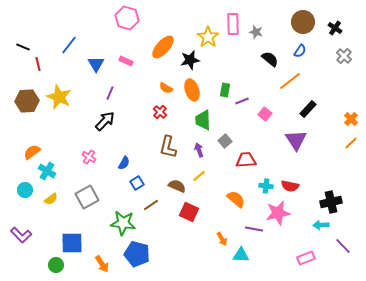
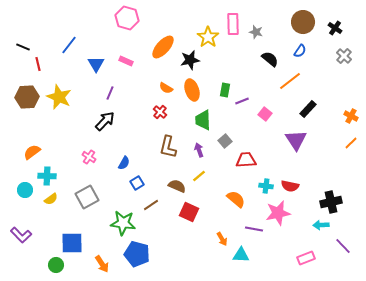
brown hexagon at (27, 101): moved 4 px up
orange cross at (351, 119): moved 3 px up; rotated 16 degrees counterclockwise
cyan cross at (47, 171): moved 5 px down; rotated 30 degrees counterclockwise
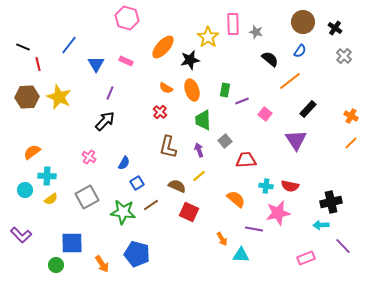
green star at (123, 223): moved 11 px up
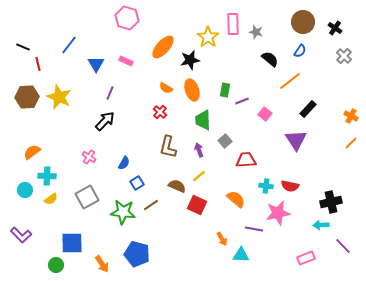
red square at (189, 212): moved 8 px right, 7 px up
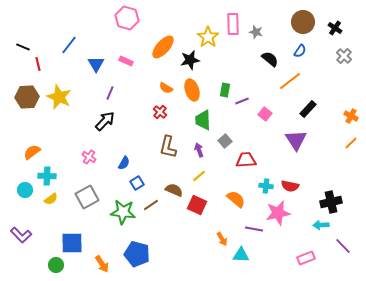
brown semicircle at (177, 186): moved 3 px left, 4 px down
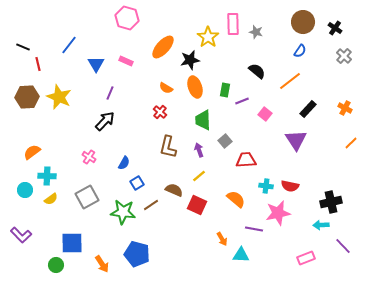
black semicircle at (270, 59): moved 13 px left, 12 px down
orange ellipse at (192, 90): moved 3 px right, 3 px up
orange cross at (351, 116): moved 6 px left, 8 px up
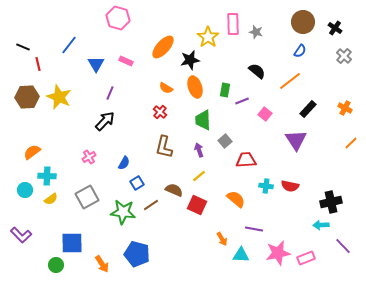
pink hexagon at (127, 18): moved 9 px left
brown L-shape at (168, 147): moved 4 px left
pink cross at (89, 157): rotated 24 degrees clockwise
pink star at (278, 213): moved 40 px down
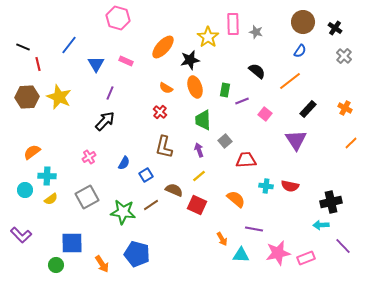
blue square at (137, 183): moved 9 px right, 8 px up
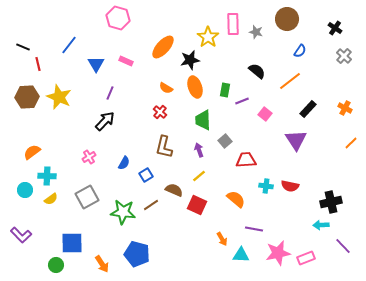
brown circle at (303, 22): moved 16 px left, 3 px up
